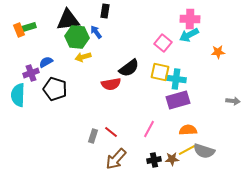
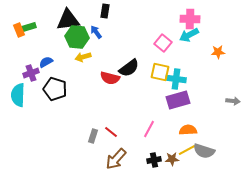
red semicircle: moved 1 px left, 6 px up; rotated 24 degrees clockwise
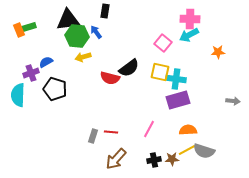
green hexagon: moved 1 px up
red line: rotated 32 degrees counterclockwise
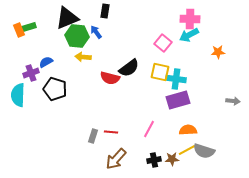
black triangle: moved 1 px left, 2 px up; rotated 15 degrees counterclockwise
yellow arrow: rotated 21 degrees clockwise
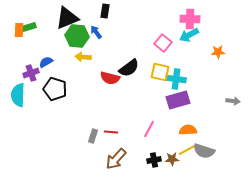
orange rectangle: rotated 24 degrees clockwise
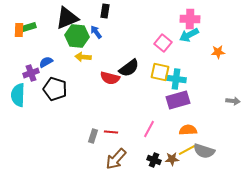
black cross: rotated 32 degrees clockwise
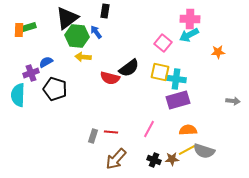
black triangle: rotated 15 degrees counterclockwise
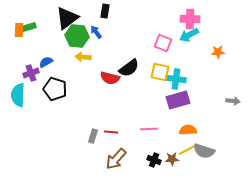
pink square: rotated 18 degrees counterclockwise
pink line: rotated 60 degrees clockwise
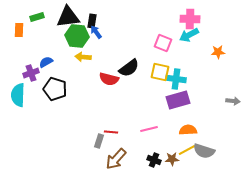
black rectangle: moved 13 px left, 10 px down
black triangle: moved 1 px right, 1 px up; rotated 30 degrees clockwise
green rectangle: moved 8 px right, 10 px up
red semicircle: moved 1 px left, 1 px down
pink line: rotated 12 degrees counterclockwise
gray rectangle: moved 6 px right, 5 px down
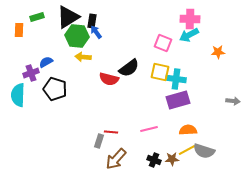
black triangle: rotated 25 degrees counterclockwise
